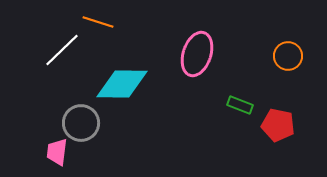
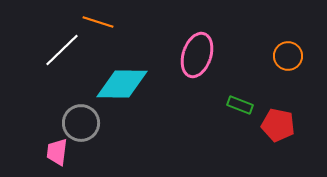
pink ellipse: moved 1 px down
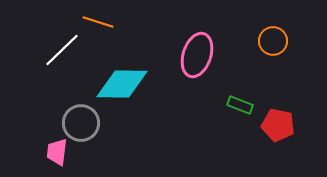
orange circle: moved 15 px left, 15 px up
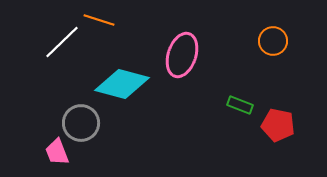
orange line: moved 1 px right, 2 px up
white line: moved 8 px up
pink ellipse: moved 15 px left
cyan diamond: rotated 14 degrees clockwise
pink trapezoid: rotated 28 degrees counterclockwise
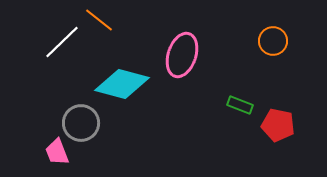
orange line: rotated 20 degrees clockwise
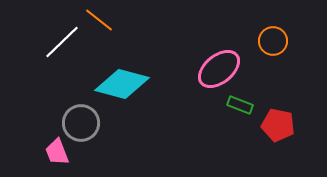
pink ellipse: moved 37 px right, 14 px down; rotated 33 degrees clockwise
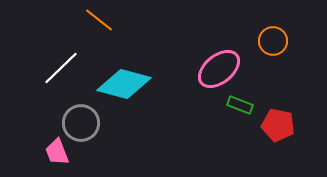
white line: moved 1 px left, 26 px down
cyan diamond: moved 2 px right
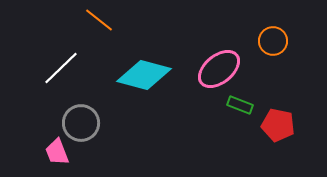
cyan diamond: moved 20 px right, 9 px up
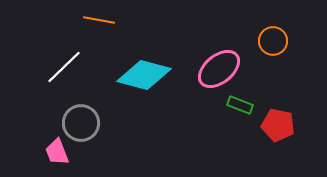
orange line: rotated 28 degrees counterclockwise
white line: moved 3 px right, 1 px up
